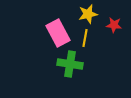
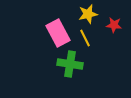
yellow line: rotated 36 degrees counterclockwise
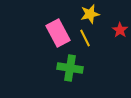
yellow star: moved 2 px right
red star: moved 6 px right, 5 px down; rotated 28 degrees clockwise
green cross: moved 4 px down
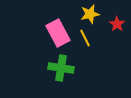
red star: moved 3 px left, 6 px up
green cross: moved 9 px left
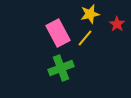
yellow line: rotated 66 degrees clockwise
green cross: rotated 30 degrees counterclockwise
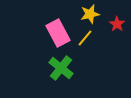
green cross: rotated 30 degrees counterclockwise
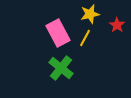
red star: moved 1 px down
yellow line: rotated 12 degrees counterclockwise
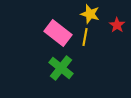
yellow star: rotated 30 degrees clockwise
pink rectangle: rotated 24 degrees counterclockwise
yellow line: moved 1 px up; rotated 18 degrees counterclockwise
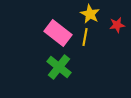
yellow star: rotated 12 degrees clockwise
red star: rotated 28 degrees clockwise
green cross: moved 2 px left, 1 px up
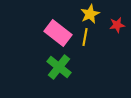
yellow star: rotated 18 degrees clockwise
